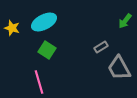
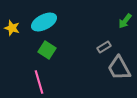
gray rectangle: moved 3 px right
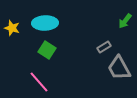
cyan ellipse: moved 1 px right, 1 px down; rotated 25 degrees clockwise
pink line: rotated 25 degrees counterclockwise
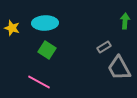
green arrow: rotated 147 degrees clockwise
pink line: rotated 20 degrees counterclockwise
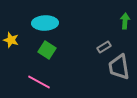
yellow star: moved 1 px left, 12 px down
gray trapezoid: moved 1 px up; rotated 20 degrees clockwise
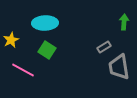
green arrow: moved 1 px left, 1 px down
yellow star: rotated 28 degrees clockwise
pink line: moved 16 px left, 12 px up
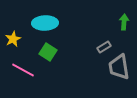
yellow star: moved 2 px right, 1 px up
green square: moved 1 px right, 2 px down
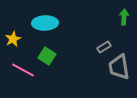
green arrow: moved 5 px up
green square: moved 1 px left, 4 px down
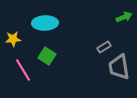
green arrow: rotated 63 degrees clockwise
yellow star: rotated 21 degrees clockwise
pink line: rotated 30 degrees clockwise
